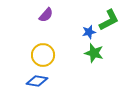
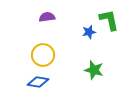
purple semicircle: moved 1 px right, 2 px down; rotated 140 degrees counterclockwise
green L-shape: rotated 75 degrees counterclockwise
green star: moved 17 px down
blue diamond: moved 1 px right, 1 px down
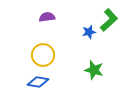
green L-shape: rotated 60 degrees clockwise
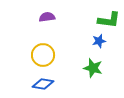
green L-shape: rotated 50 degrees clockwise
blue star: moved 10 px right, 9 px down
green star: moved 1 px left, 2 px up
blue diamond: moved 5 px right, 2 px down
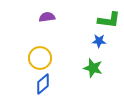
blue star: rotated 16 degrees clockwise
yellow circle: moved 3 px left, 3 px down
blue diamond: rotated 50 degrees counterclockwise
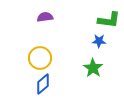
purple semicircle: moved 2 px left
green star: rotated 18 degrees clockwise
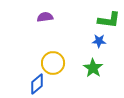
yellow circle: moved 13 px right, 5 px down
blue diamond: moved 6 px left
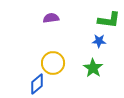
purple semicircle: moved 6 px right, 1 px down
